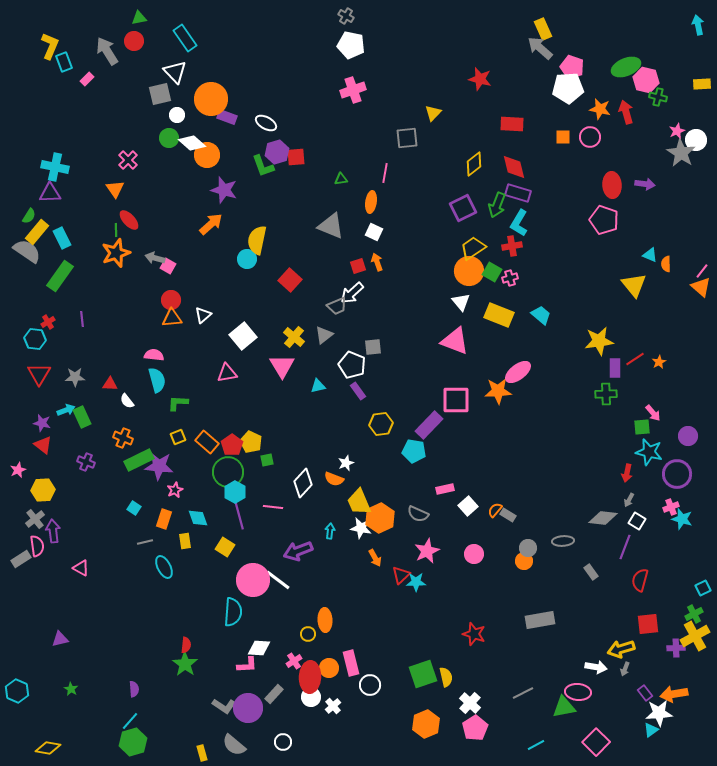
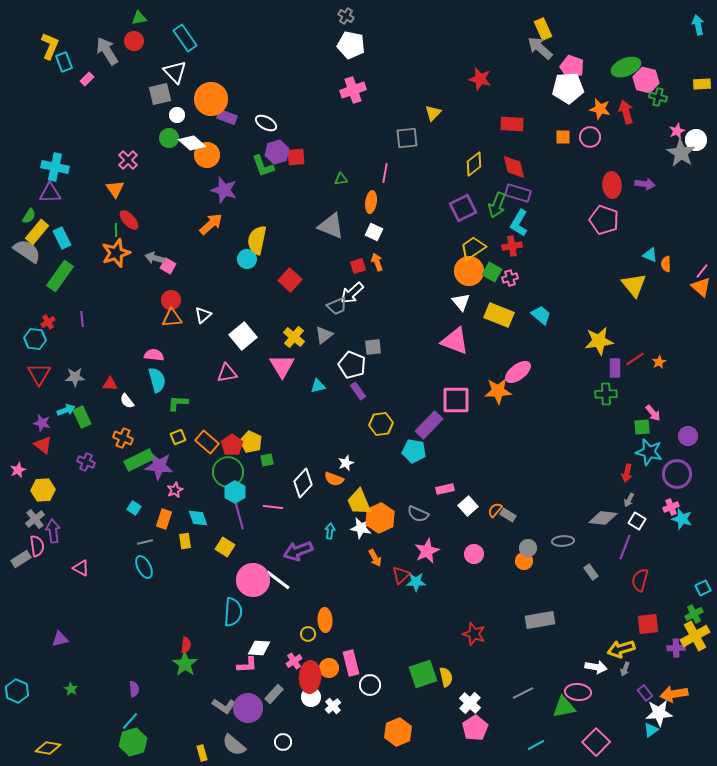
cyan ellipse at (164, 567): moved 20 px left
orange hexagon at (426, 724): moved 28 px left, 8 px down
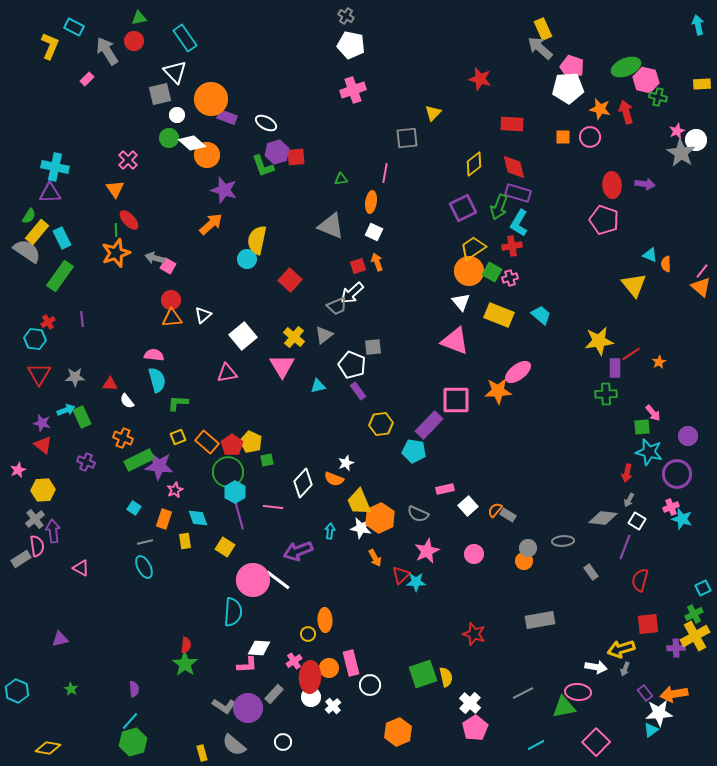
cyan rectangle at (64, 62): moved 10 px right, 35 px up; rotated 42 degrees counterclockwise
green arrow at (497, 205): moved 2 px right, 2 px down
red line at (635, 359): moved 4 px left, 5 px up
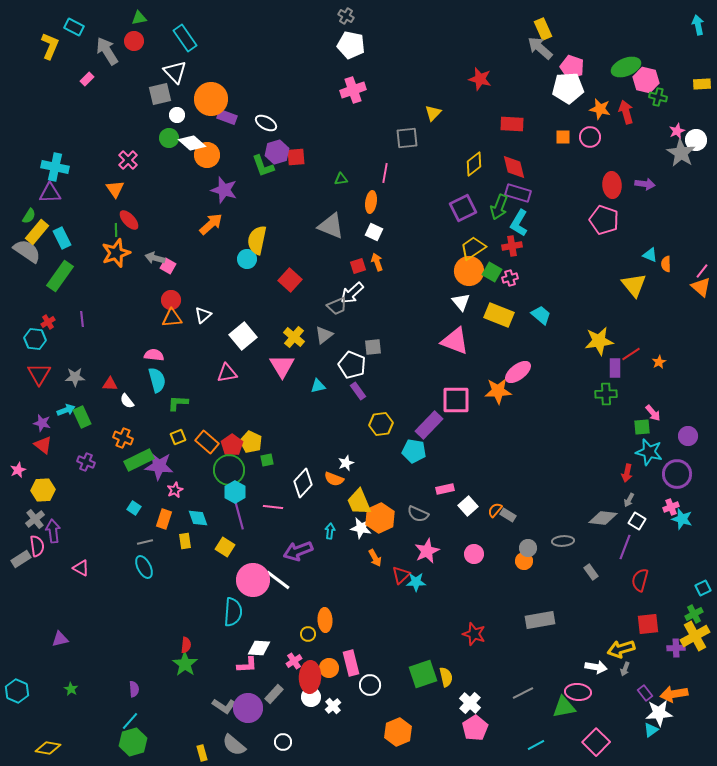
green circle at (228, 472): moved 1 px right, 2 px up
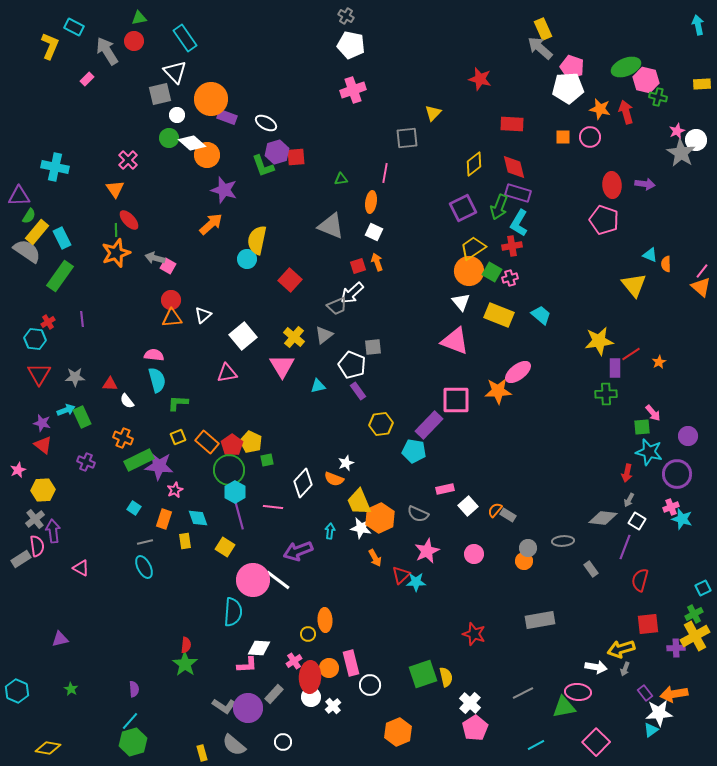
purple triangle at (50, 193): moved 31 px left, 3 px down
gray rectangle at (591, 572): moved 3 px up
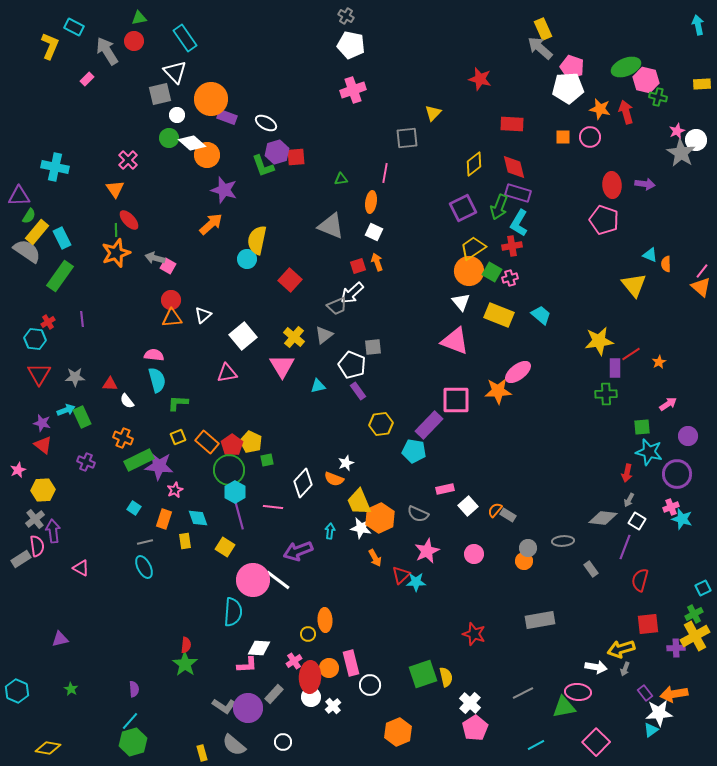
pink arrow at (653, 413): moved 15 px right, 9 px up; rotated 84 degrees counterclockwise
